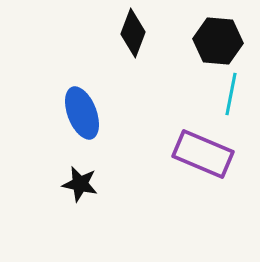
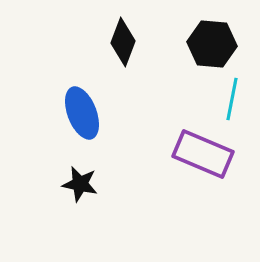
black diamond: moved 10 px left, 9 px down
black hexagon: moved 6 px left, 3 px down
cyan line: moved 1 px right, 5 px down
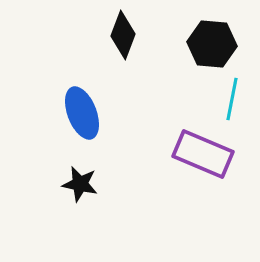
black diamond: moved 7 px up
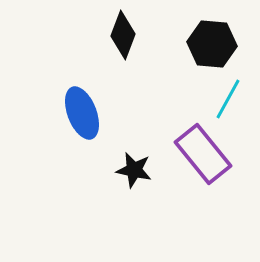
cyan line: moved 4 px left; rotated 18 degrees clockwise
purple rectangle: rotated 28 degrees clockwise
black star: moved 54 px right, 14 px up
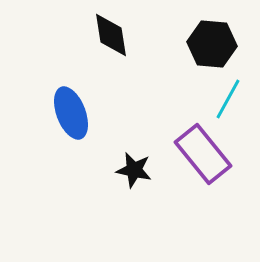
black diamond: moved 12 px left; rotated 30 degrees counterclockwise
blue ellipse: moved 11 px left
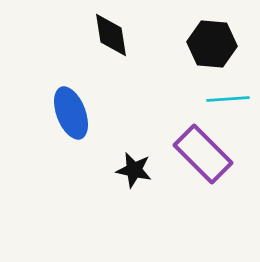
cyan line: rotated 57 degrees clockwise
purple rectangle: rotated 6 degrees counterclockwise
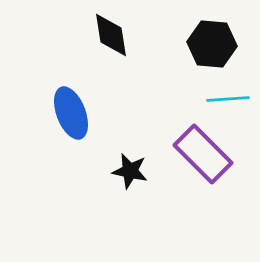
black star: moved 4 px left, 1 px down
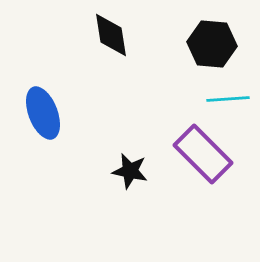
blue ellipse: moved 28 px left
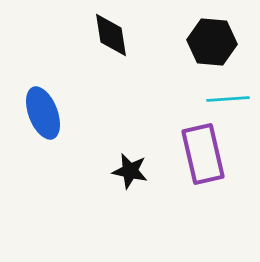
black hexagon: moved 2 px up
purple rectangle: rotated 32 degrees clockwise
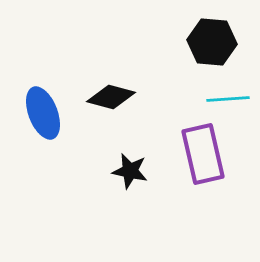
black diamond: moved 62 px down; rotated 66 degrees counterclockwise
